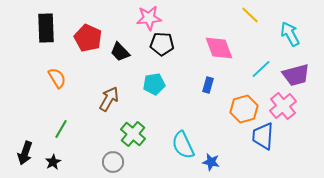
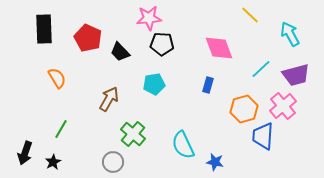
black rectangle: moved 2 px left, 1 px down
blue star: moved 4 px right
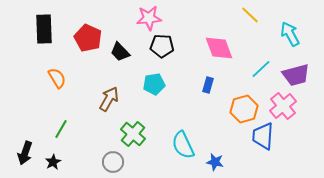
black pentagon: moved 2 px down
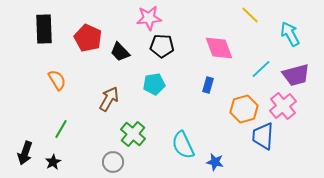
orange semicircle: moved 2 px down
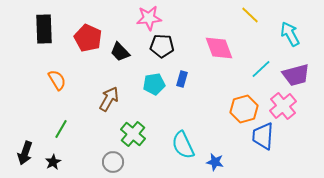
blue rectangle: moved 26 px left, 6 px up
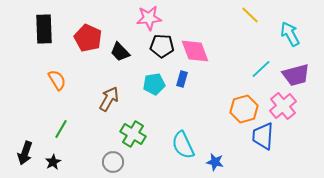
pink diamond: moved 24 px left, 3 px down
green cross: rotated 10 degrees counterclockwise
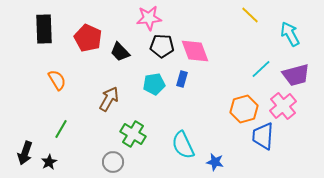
black star: moved 4 px left
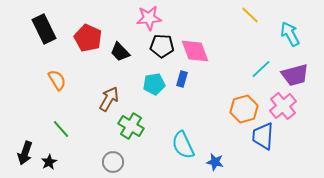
black rectangle: rotated 24 degrees counterclockwise
purple trapezoid: moved 1 px left
green line: rotated 72 degrees counterclockwise
green cross: moved 2 px left, 8 px up
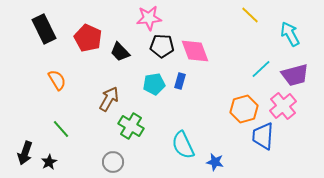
blue rectangle: moved 2 px left, 2 px down
